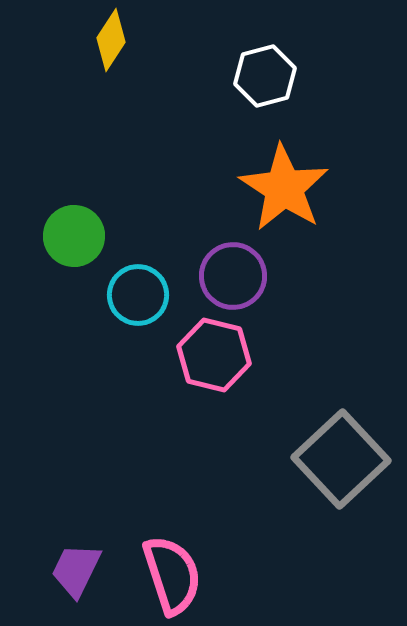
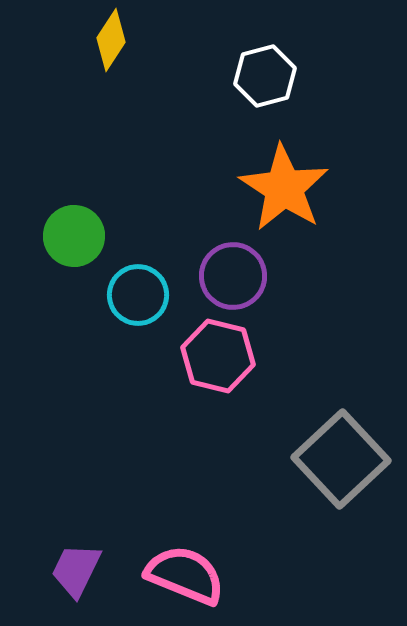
pink hexagon: moved 4 px right, 1 px down
pink semicircle: moved 13 px right; rotated 50 degrees counterclockwise
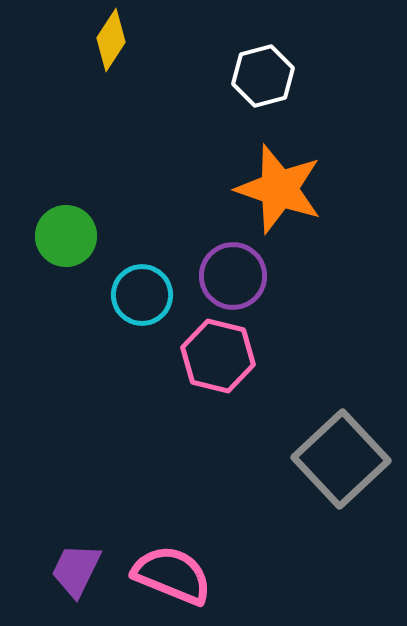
white hexagon: moved 2 px left
orange star: moved 5 px left, 1 px down; rotated 14 degrees counterclockwise
green circle: moved 8 px left
cyan circle: moved 4 px right
pink semicircle: moved 13 px left
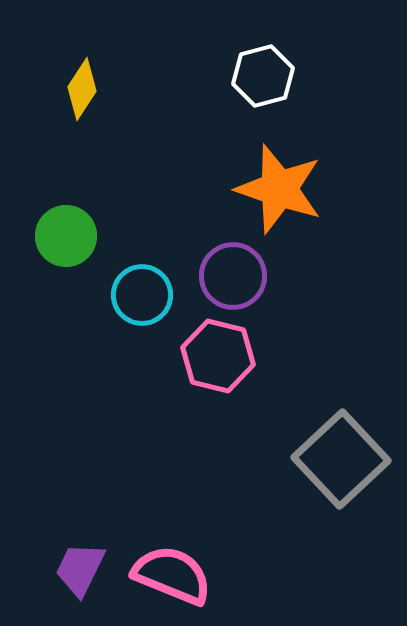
yellow diamond: moved 29 px left, 49 px down
purple trapezoid: moved 4 px right, 1 px up
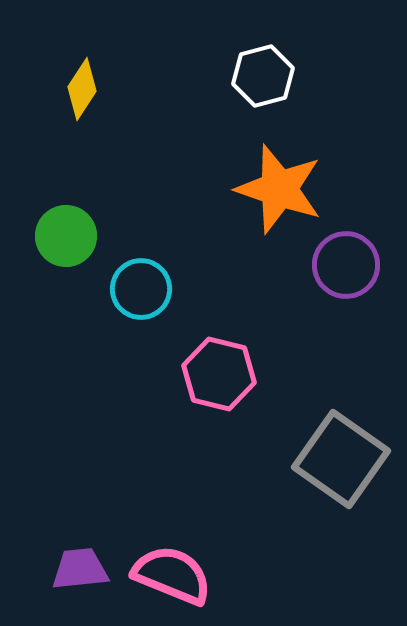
purple circle: moved 113 px right, 11 px up
cyan circle: moved 1 px left, 6 px up
pink hexagon: moved 1 px right, 18 px down
gray square: rotated 12 degrees counterclockwise
purple trapezoid: rotated 58 degrees clockwise
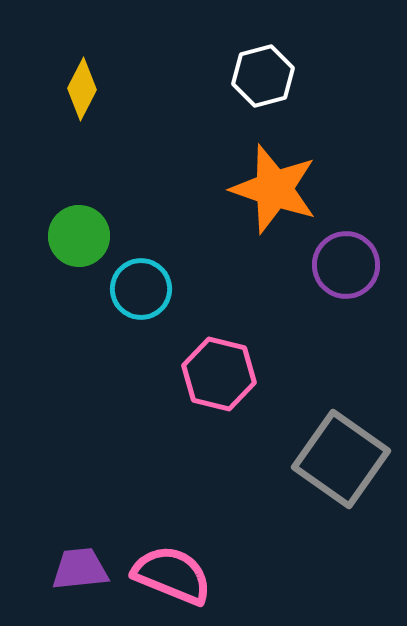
yellow diamond: rotated 6 degrees counterclockwise
orange star: moved 5 px left
green circle: moved 13 px right
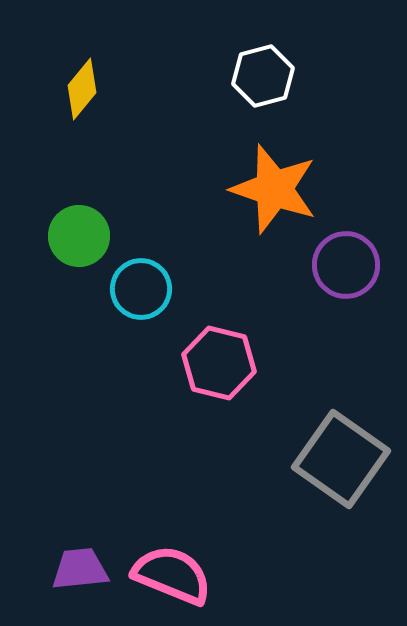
yellow diamond: rotated 12 degrees clockwise
pink hexagon: moved 11 px up
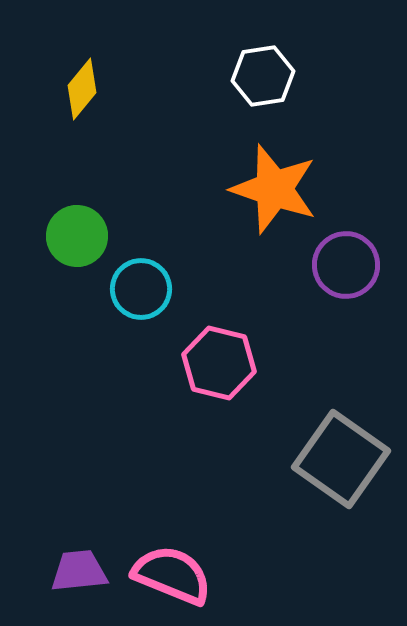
white hexagon: rotated 6 degrees clockwise
green circle: moved 2 px left
purple trapezoid: moved 1 px left, 2 px down
